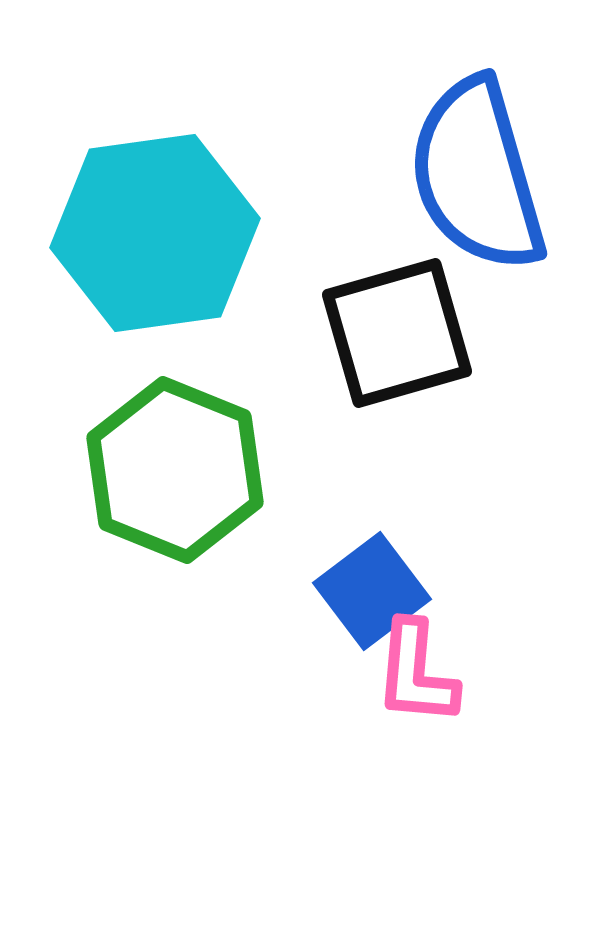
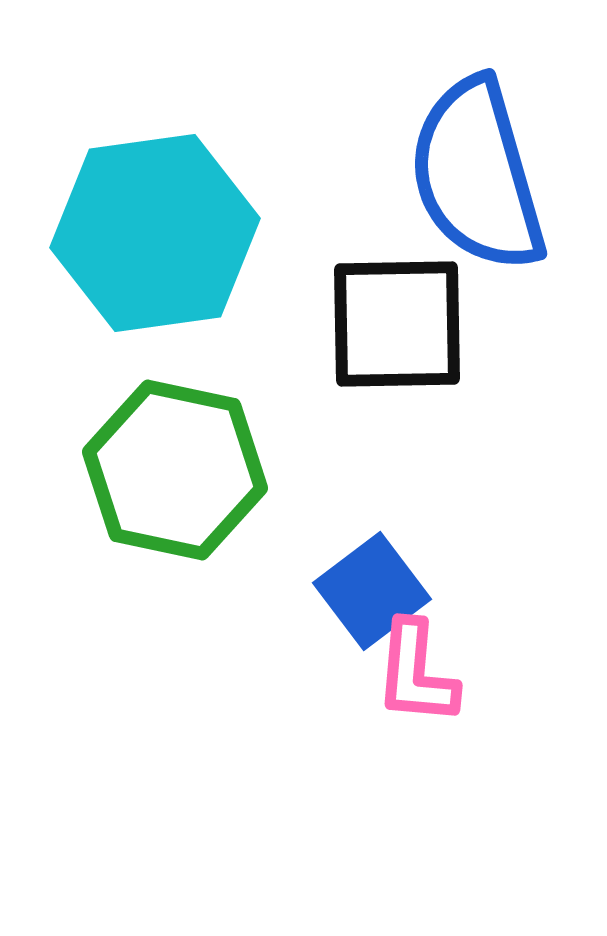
black square: moved 9 px up; rotated 15 degrees clockwise
green hexagon: rotated 10 degrees counterclockwise
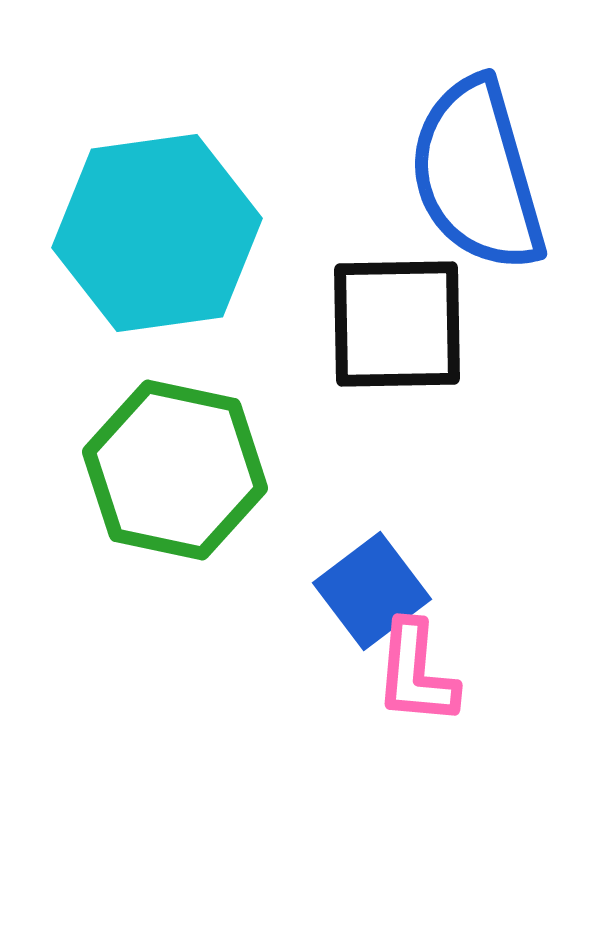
cyan hexagon: moved 2 px right
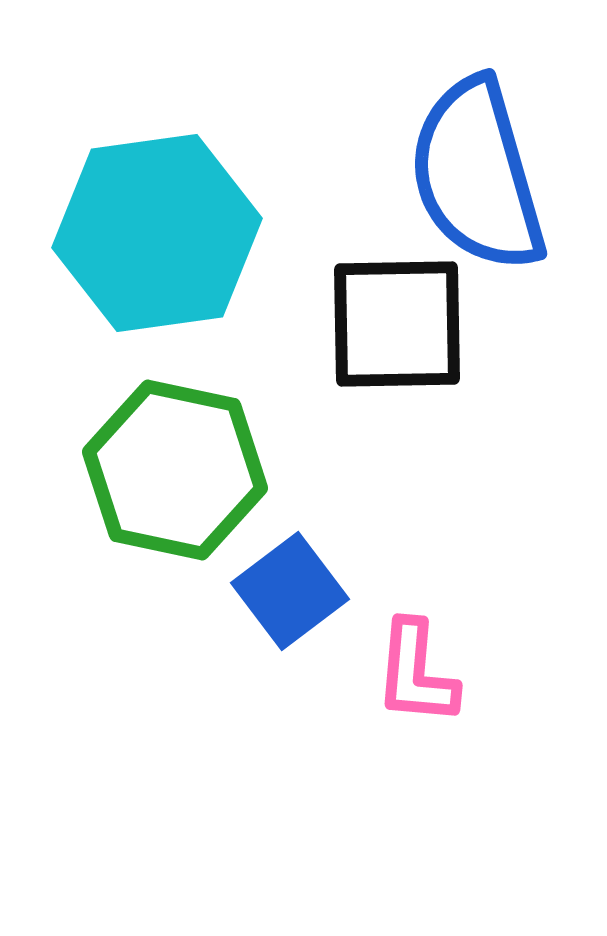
blue square: moved 82 px left
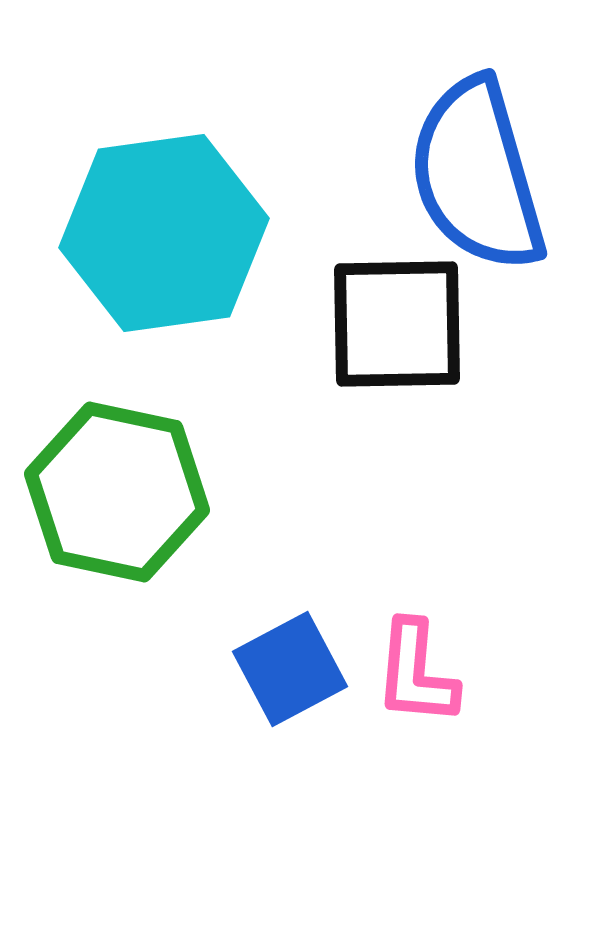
cyan hexagon: moved 7 px right
green hexagon: moved 58 px left, 22 px down
blue square: moved 78 px down; rotated 9 degrees clockwise
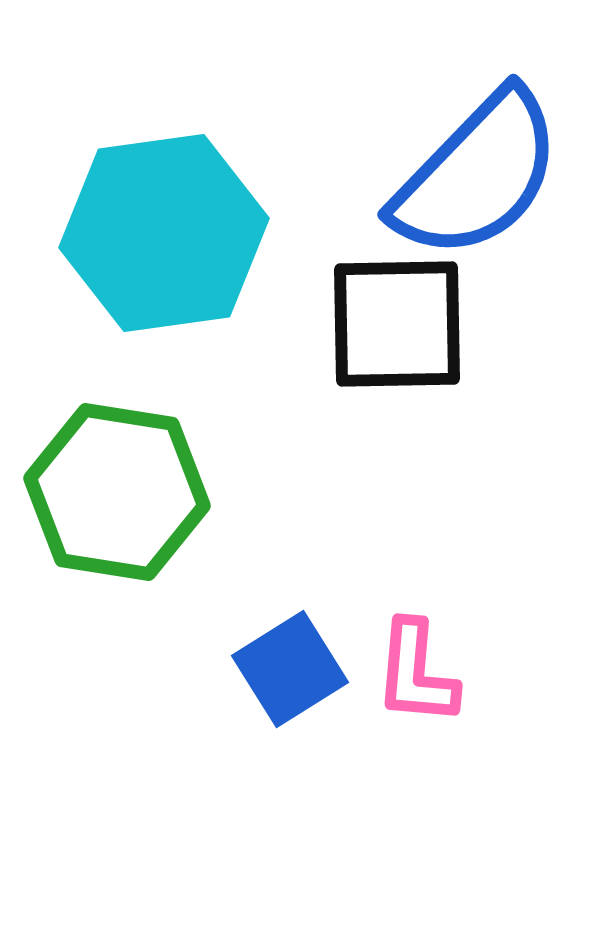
blue semicircle: rotated 120 degrees counterclockwise
green hexagon: rotated 3 degrees counterclockwise
blue square: rotated 4 degrees counterclockwise
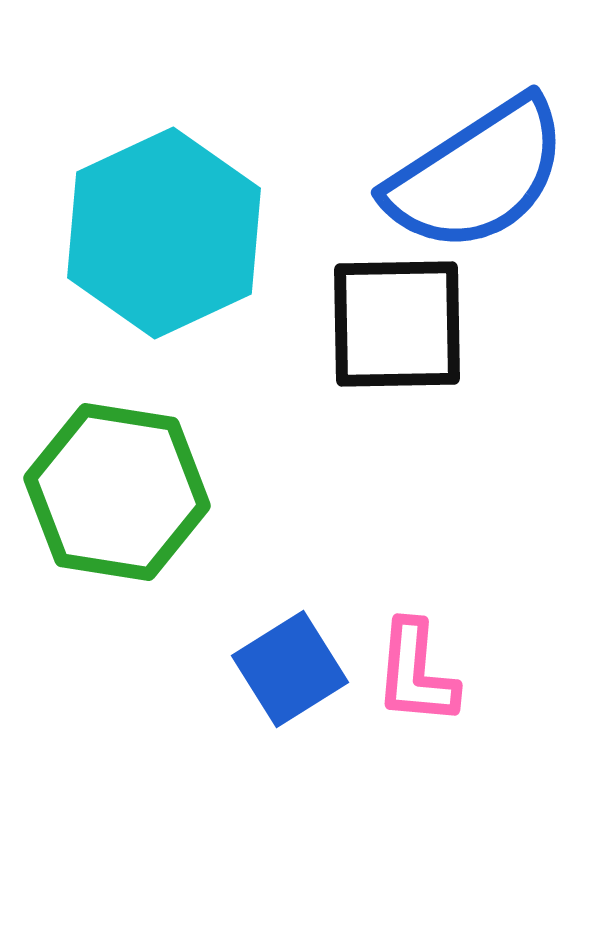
blue semicircle: rotated 13 degrees clockwise
cyan hexagon: rotated 17 degrees counterclockwise
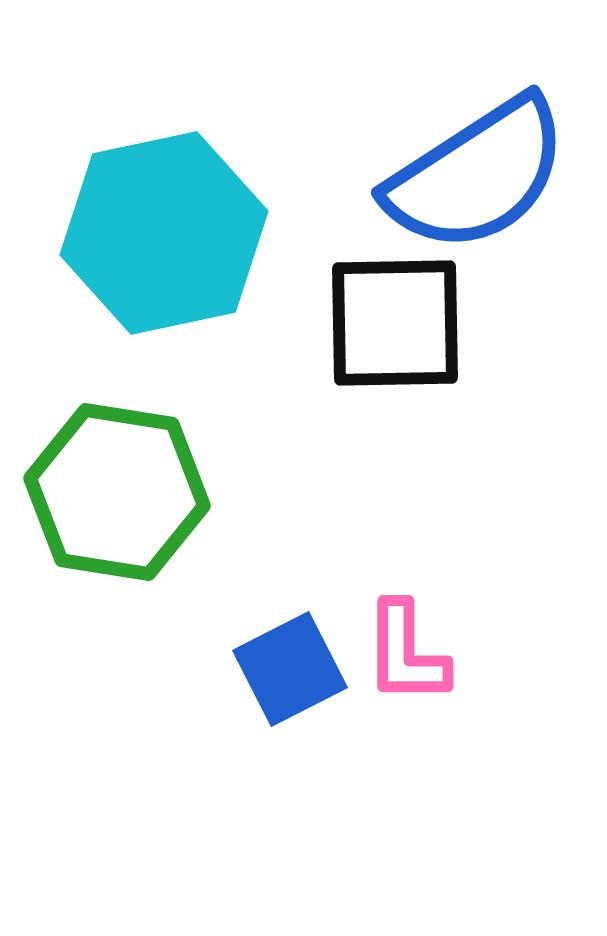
cyan hexagon: rotated 13 degrees clockwise
black square: moved 2 px left, 1 px up
blue square: rotated 5 degrees clockwise
pink L-shape: moved 10 px left, 20 px up; rotated 5 degrees counterclockwise
